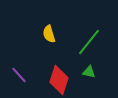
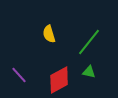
red diamond: rotated 44 degrees clockwise
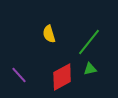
green triangle: moved 1 px right, 3 px up; rotated 24 degrees counterclockwise
red diamond: moved 3 px right, 3 px up
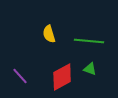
green line: moved 1 px up; rotated 56 degrees clockwise
green triangle: rotated 32 degrees clockwise
purple line: moved 1 px right, 1 px down
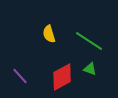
green line: rotated 28 degrees clockwise
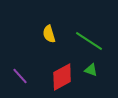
green triangle: moved 1 px right, 1 px down
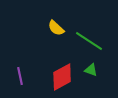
yellow semicircle: moved 7 px right, 6 px up; rotated 30 degrees counterclockwise
purple line: rotated 30 degrees clockwise
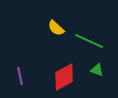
green line: rotated 8 degrees counterclockwise
green triangle: moved 6 px right
red diamond: moved 2 px right
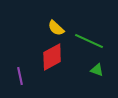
red diamond: moved 12 px left, 20 px up
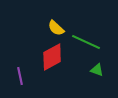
green line: moved 3 px left, 1 px down
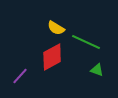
yellow semicircle: rotated 12 degrees counterclockwise
purple line: rotated 54 degrees clockwise
